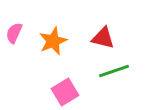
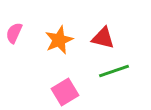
orange star: moved 6 px right, 1 px up
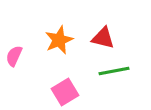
pink semicircle: moved 23 px down
green line: rotated 8 degrees clockwise
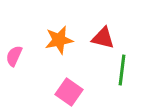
orange star: rotated 12 degrees clockwise
green line: moved 8 px right, 1 px up; rotated 72 degrees counterclockwise
pink square: moved 4 px right; rotated 24 degrees counterclockwise
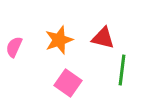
orange star: rotated 8 degrees counterclockwise
pink semicircle: moved 9 px up
pink square: moved 1 px left, 9 px up
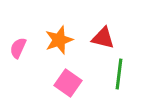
pink semicircle: moved 4 px right, 1 px down
green line: moved 3 px left, 4 px down
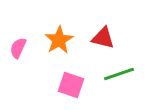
orange star: rotated 12 degrees counterclockwise
green line: rotated 64 degrees clockwise
pink square: moved 3 px right, 2 px down; rotated 16 degrees counterclockwise
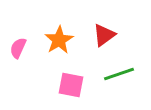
red triangle: moved 1 px right, 3 px up; rotated 50 degrees counterclockwise
pink square: rotated 8 degrees counterclockwise
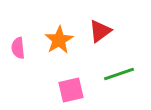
red triangle: moved 4 px left, 4 px up
pink semicircle: rotated 30 degrees counterclockwise
pink square: moved 5 px down; rotated 24 degrees counterclockwise
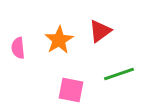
pink square: rotated 24 degrees clockwise
